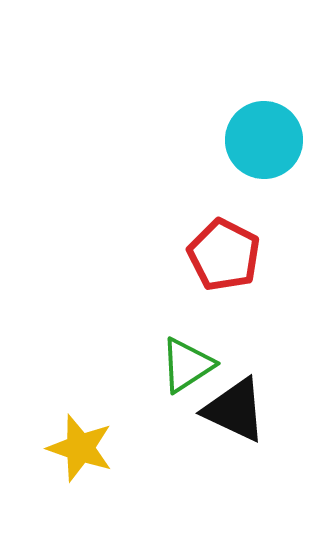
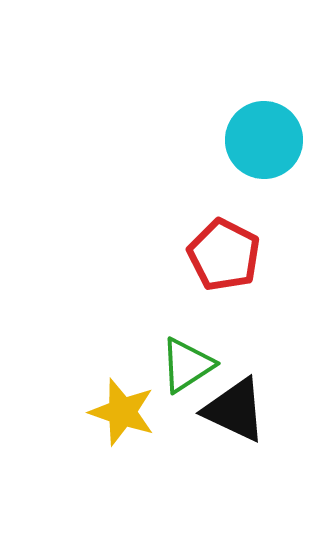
yellow star: moved 42 px right, 36 px up
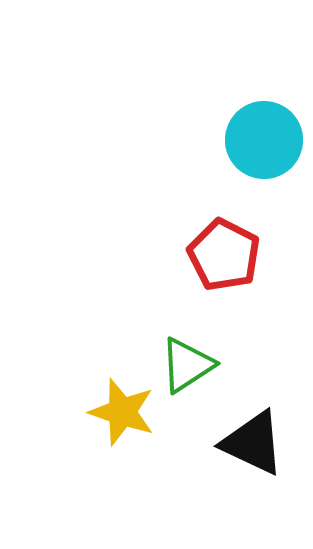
black triangle: moved 18 px right, 33 px down
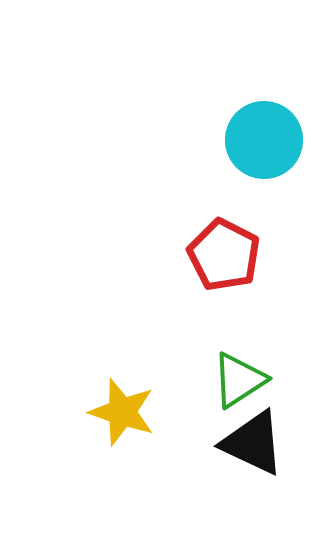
green triangle: moved 52 px right, 15 px down
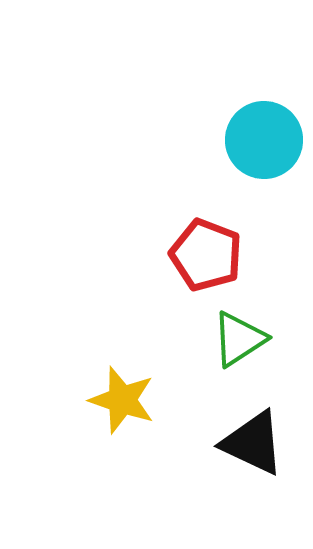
red pentagon: moved 18 px left; rotated 6 degrees counterclockwise
green triangle: moved 41 px up
yellow star: moved 12 px up
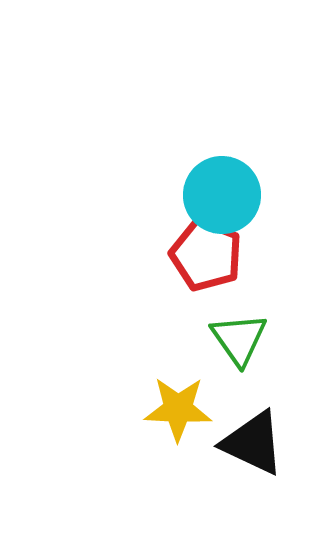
cyan circle: moved 42 px left, 55 px down
green triangle: rotated 32 degrees counterclockwise
yellow star: moved 56 px right, 9 px down; rotated 16 degrees counterclockwise
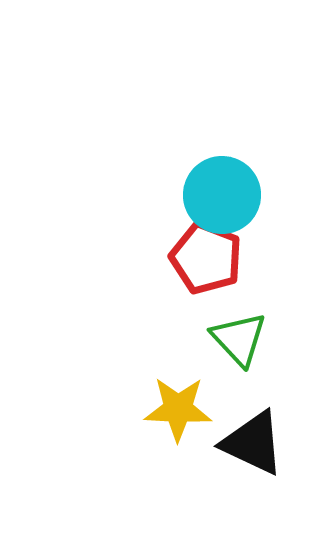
red pentagon: moved 3 px down
green triangle: rotated 8 degrees counterclockwise
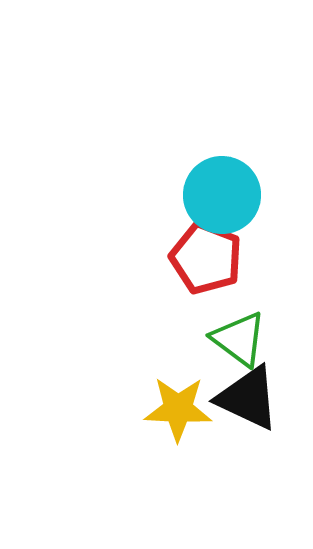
green triangle: rotated 10 degrees counterclockwise
black triangle: moved 5 px left, 45 px up
